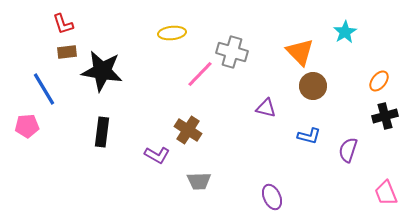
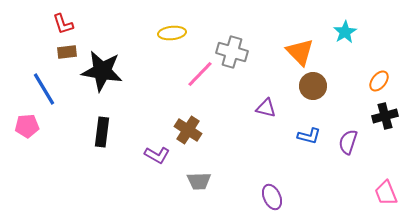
purple semicircle: moved 8 px up
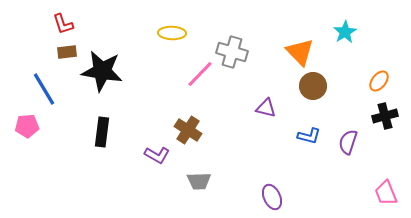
yellow ellipse: rotated 8 degrees clockwise
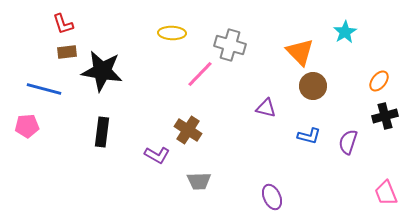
gray cross: moved 2 px left, 7 px up
blue line: rotated 44 degrees counterclockwise
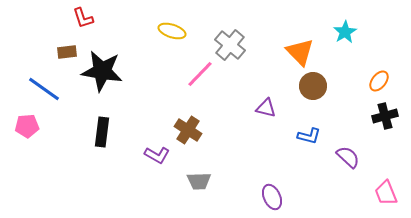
red L-shape: moved 20 px right, 6 px up
yellow ellipse: moved 2 px up; rotated 16 degrees clockwise
gray cross: rotated 24 degrees clockwise
blue line: rotated 20 degrees clockwise
purple semicircle: moved 15 px down; rotated 115 degrees clockwise
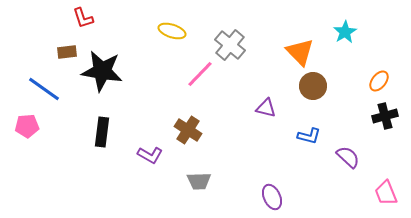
purple L-shape: moved 7 px left
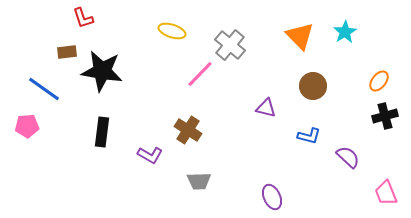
orange triangle: moved 16 px up
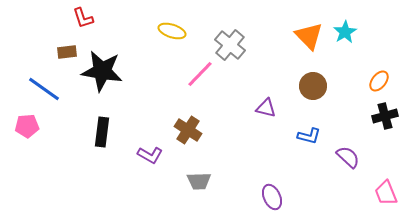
orange triangle: moved 9 px right
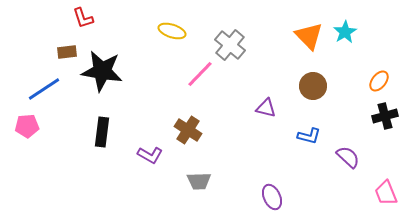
blue line: rotated 68 degrees counterclockwise
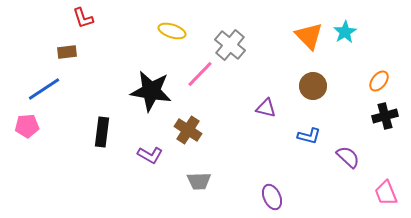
black star: moved 49 px right, 20 px down
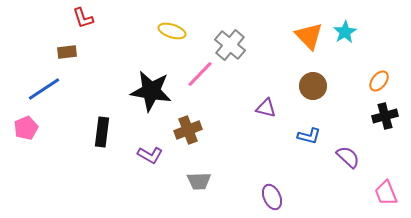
pink pentagon: moved 1 px left, 2 px down; rotated 20 degrees counterclockwise
brown cross: rotated 36 degrees clockwise
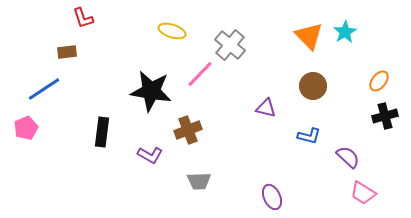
pink trapezoid: moved 23 px left; rotated 36 degrees counterclockwise
